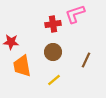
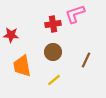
red star: moved 7 px up
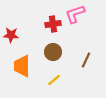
orange trapezoid: rotated 10 degrees clockwise
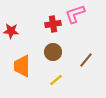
red star: moved 4 px up
brown line: rotated 14 degrees clockwise
yellow line: moved 2 px right
